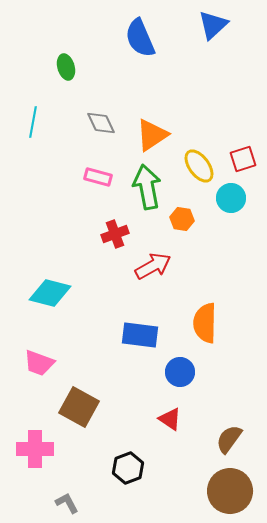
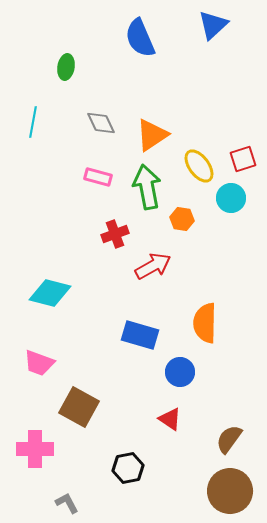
green ellipse: rotated 25 degrees clockwise
blue rectangle: rotated 9 degrees clockwise
black hexagon: rotated 8 degrees clockwise
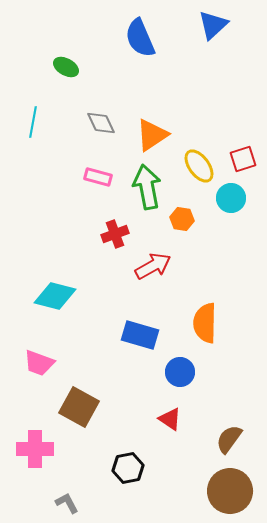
green ellipse: rotated 70 degrees counterclockwise
cyan diamond: moved 5 px right, 3 px down
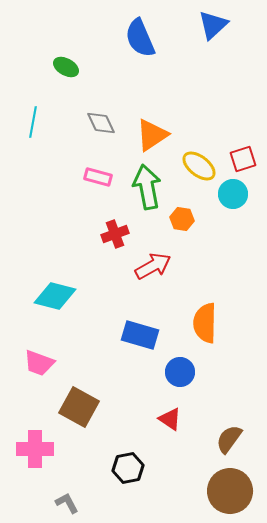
yellow ellipse: rotated 16 degrees counterclockwise
cyan circle: moved 2 px right, 4 px up
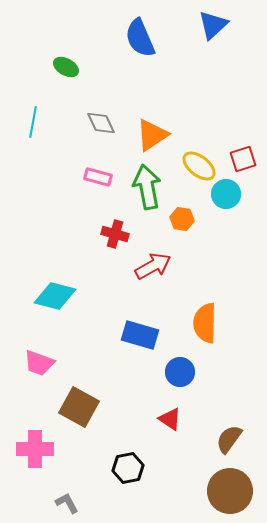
cyan circle: moved 7 px left
red cross: rotated 36 degrees clockwise
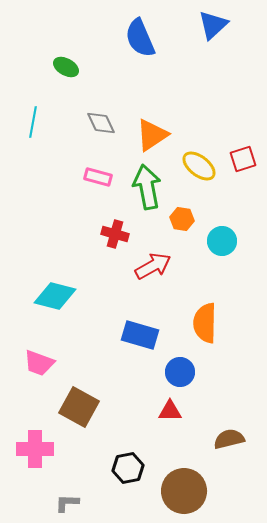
cyan circle: moved 4 px left, 47 px down
red triangle: moved 8 px up; rotated 35 degrees counterclockwise
brown semicircle: rotated 40 degrees clockwise
brown circle: moved 46 px left
gray L-shape: rotated 60 degrees counterclockwise
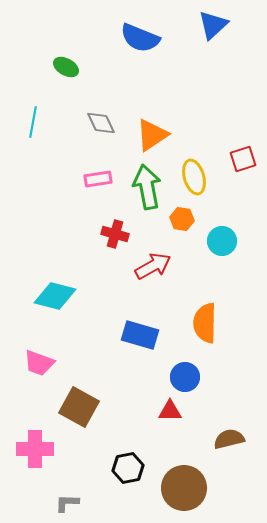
blue semicircle: rotated 45 degrees counterclockwise
yellow ellipse: moved 5 px left, 11 px down; rotated 36 degrees clockwise
pink rectangle: moved 2 px down; rotated 24 degrees counterclockwise
blue circle: moved 5 px right, 5 px down
brown circle: moved 3 px up
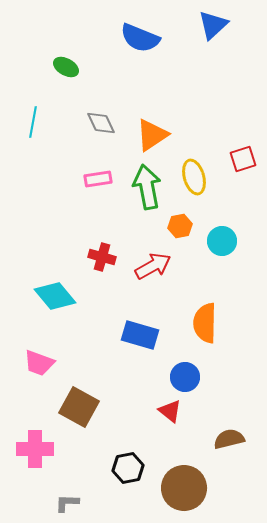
orange hexagon: moved 2 px left, 7 px down; rotated 20 degrees counterclockwise
red cross: moved 13 px left, 23 px down
cyan diamond: rotated 36 degrees clockwise
red triangle: rotated 40 degrees clockwise
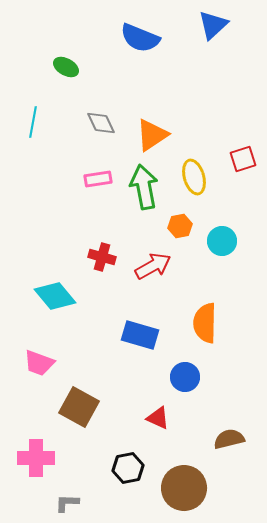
green arrow: moved 3 px left
red triangle: moved 12 px left, 7 px down; rotated 15 degrees counterclockwise
pink cross: moved 1 px right, 9 px down
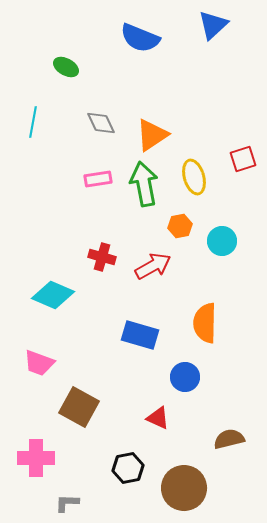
green arrow: moved 3 px up
cyan diamond: moved 2 px left, 1 px up; rotated 27 degrees counterclockwise
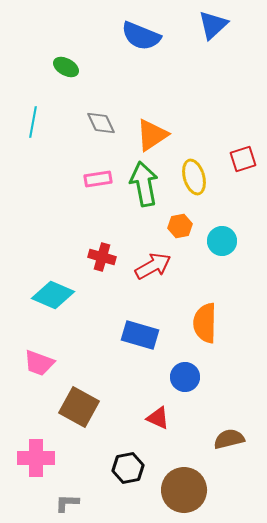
blue semicircle: moved 1 px right, 2 px up
brown circle: moved 2 px down
